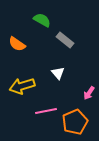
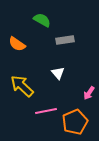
gray rectangle: rotated 48 degrees counterclockwise
yellow arrow: rotated 60 degrees clockwise
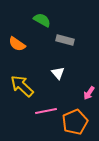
gray rectangle: rotated 24 degrees clockwise
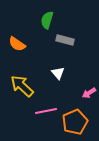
green semicircle: moved 5 px right; rotated 102 degrees counterclockwise
pink arrow: rotated 24 degrees clockwise
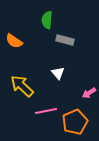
green semicircle: rotated 12 degrees counterclockwise
orange semicircle: moved 3 px left, 3 px up
